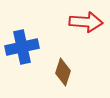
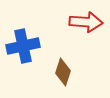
blue cross: moved 1 px right, 1 px up
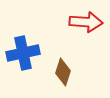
blue cross: moved 7 px down
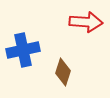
blue cross: moved 3 px up
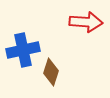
brown diamond: moved 12 px left
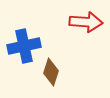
blue cross: moved 1 px right, 4 px up
